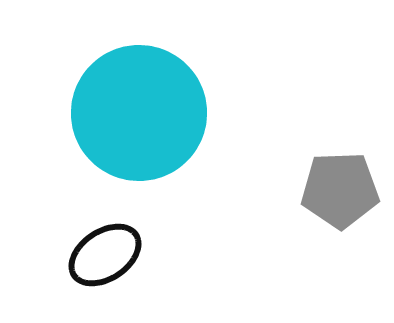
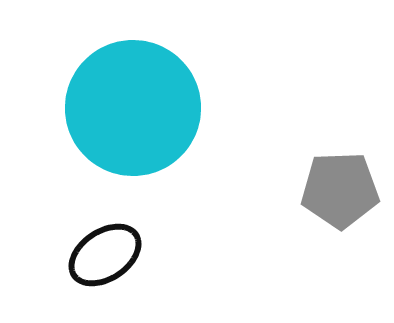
cyan circle: moved 6 px left, 5 px up
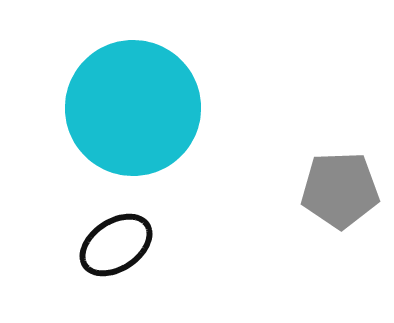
black ellipse: moved 11 px right, 10 px up
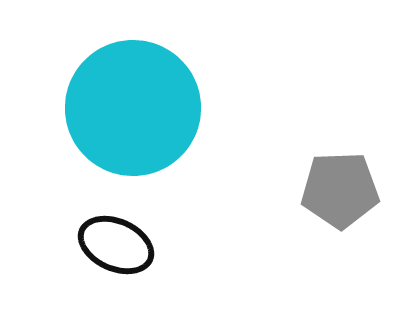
black ellipse: rotated 58 degrees clockwise
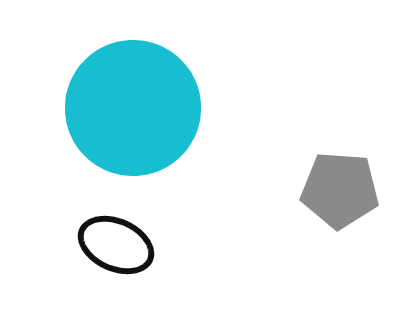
gray pentagon: rotated 6 degrees clockwise
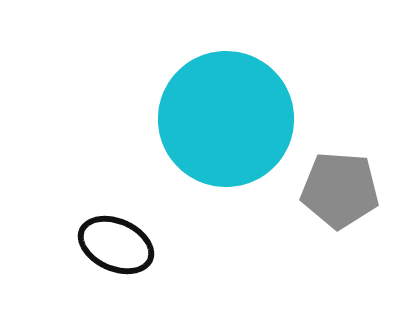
cyan circle: moved 93 px right, 11 px down
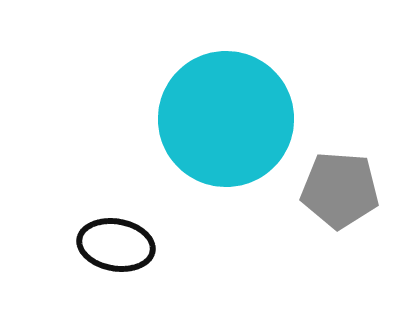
black ellipse: rotated 14 degrees counterclockwise
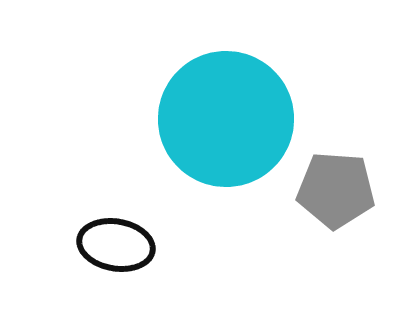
gray pentagon: moved 4 px left
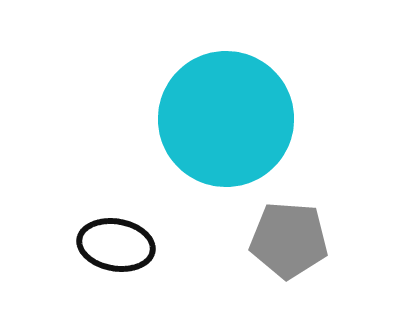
gray pentagon: moved 47 px left, 50 px down
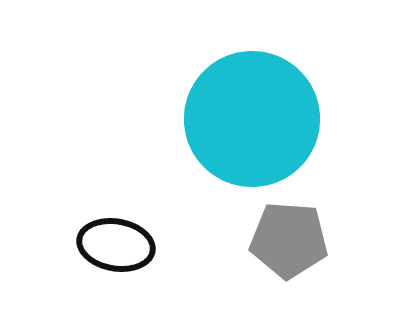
cyan circle: moved 26 px right
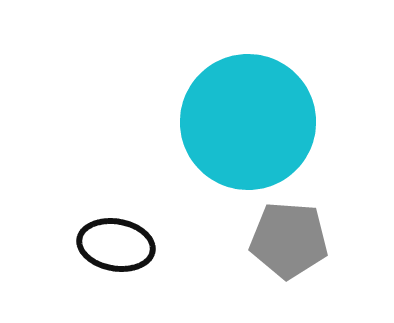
cyan circle: moved 4 px left, 3 px down
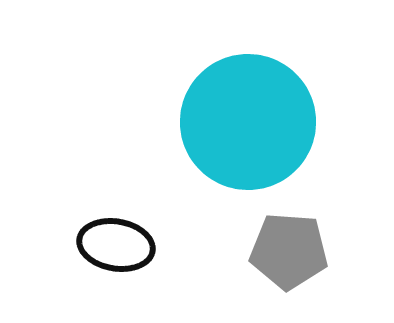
gray pentagon: moved 11 px down
